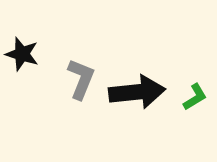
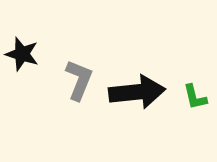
gray L-shape: moved 2 px left, 1 px down
green L-shape: rotated 108 degrees clockwise
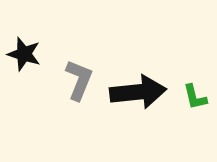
black star: moved 2 px right
black arrow: moved 1 px right
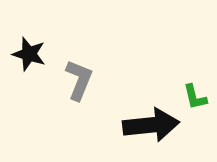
black star: moved 5 px right
black arrow: moved 13 px right, 33 px down
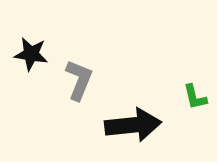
black star: moved 2 px right; rotated 8 degrees counterclockwise
black arrow: moved 18 px left
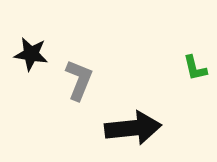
green L-shape: moved 29 px up
black arrow: moved 3 px down
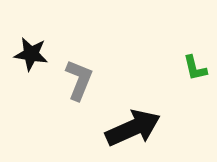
black arrow: rotated 18 degrees counterclockwise
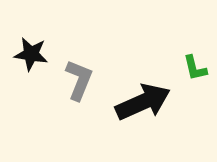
black arrow: moved 10 px right, 26 px up
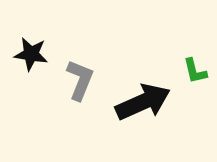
green L-shape: moved 3 px down
gray L-shape: moved 1 px right
